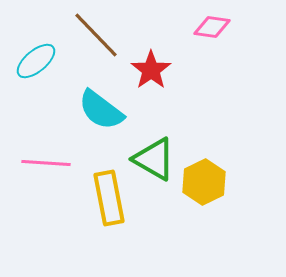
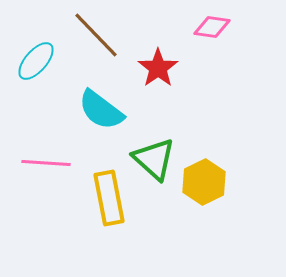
cyan ellipse: rotated 9 degrees counterclockwise
red star: moved 7 px right, 2 px up
green triangle: rotated 12 degrees clockwise
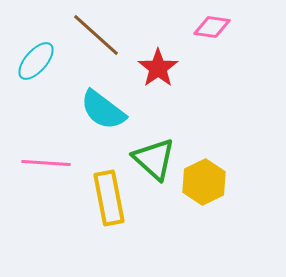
brown line: rotated 4 degrees counterclockwise
cyan semicircle: moved 2 px right
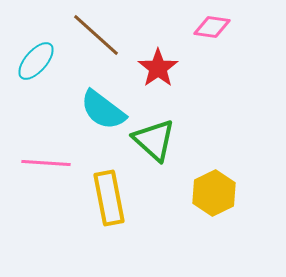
green triangle: moved 19 px up
yellow hexagon: moved 10 px right, 11 px down
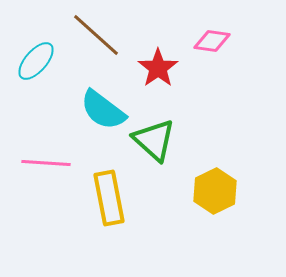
pink diamond: moved 14 px down
yellow hexagon: moved 1 px right, 2 px up
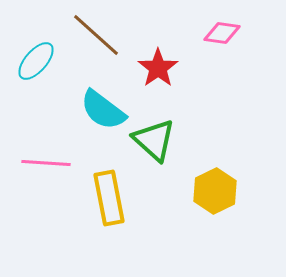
pink diamond: moved 10 px right, 8 px up
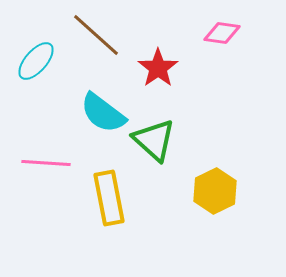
cyan semicircle: moved 3 px down
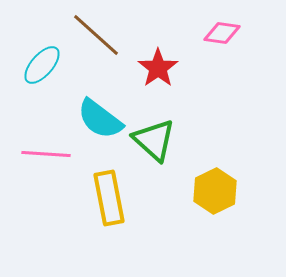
cyan ellipse: moved 6 px right, 4 px down
cyan semicircle: moved 3 px left, 6 px down
pink line: moved 9 px up
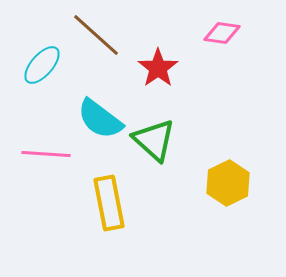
yellow hexagon: moved 13 px right, 8 px up
yellow rectangle: moved 5 px down
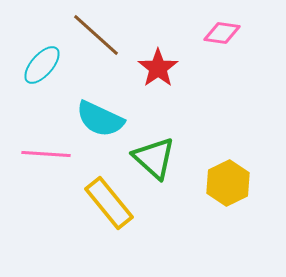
cyan semicircle: rotated 12 degrees counterclockwise
green triangle: moved 18 px down
yellow rectangle: rotated 28 degrees counterclockwise
